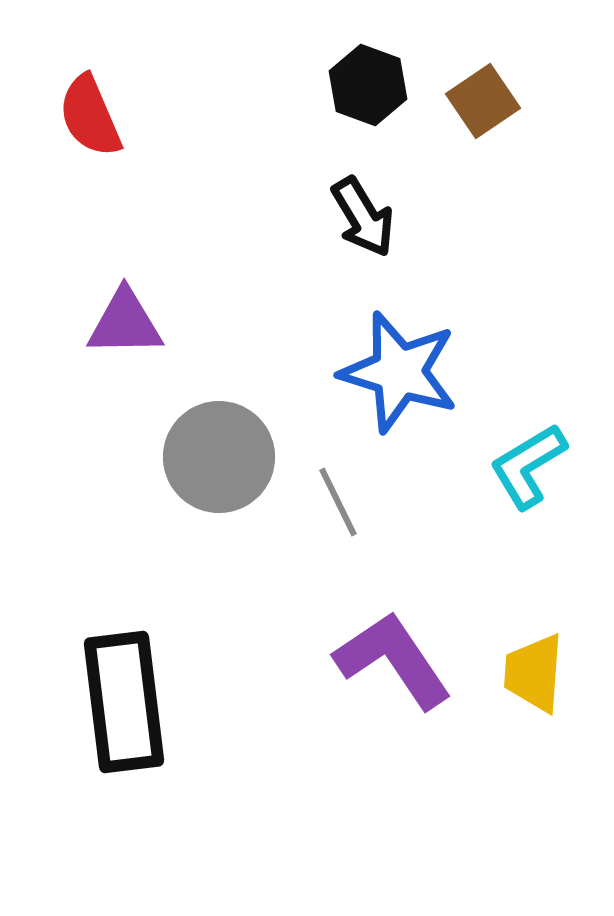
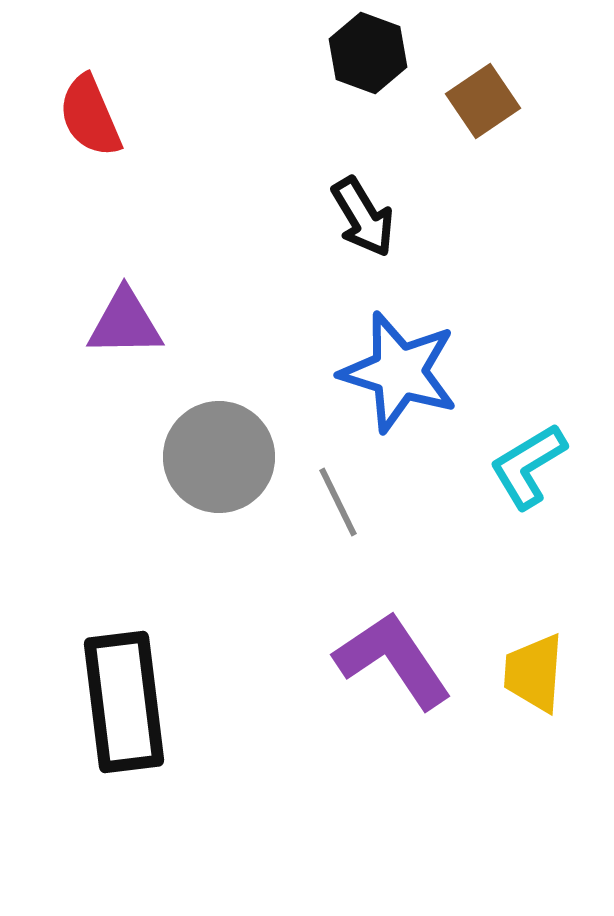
black hexagon: moved 32 px up
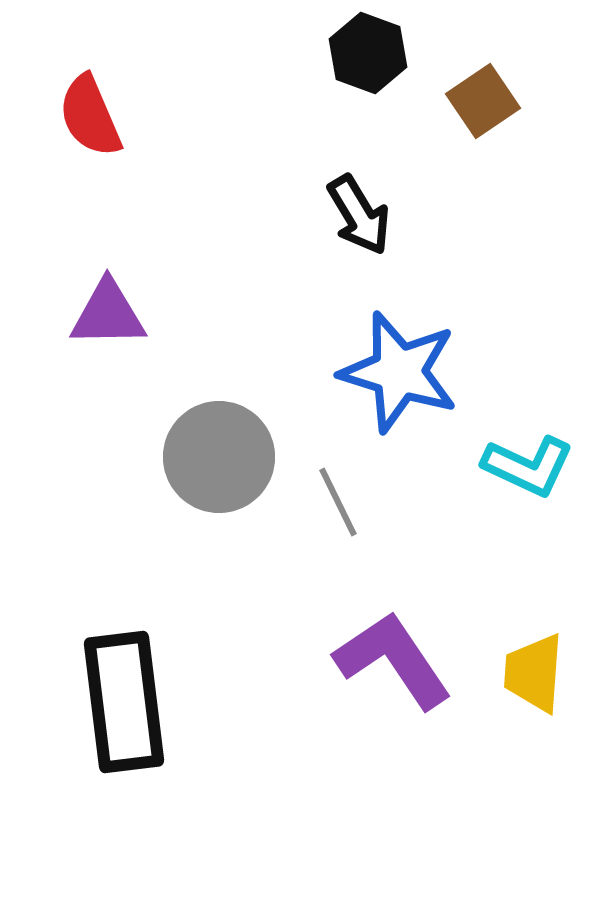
black arrow: moved 4 px left, 2 px up
purple triangle: moved 17 px left, 9 px up
cyan L-shape: rotated 124 degrees counterclockwise
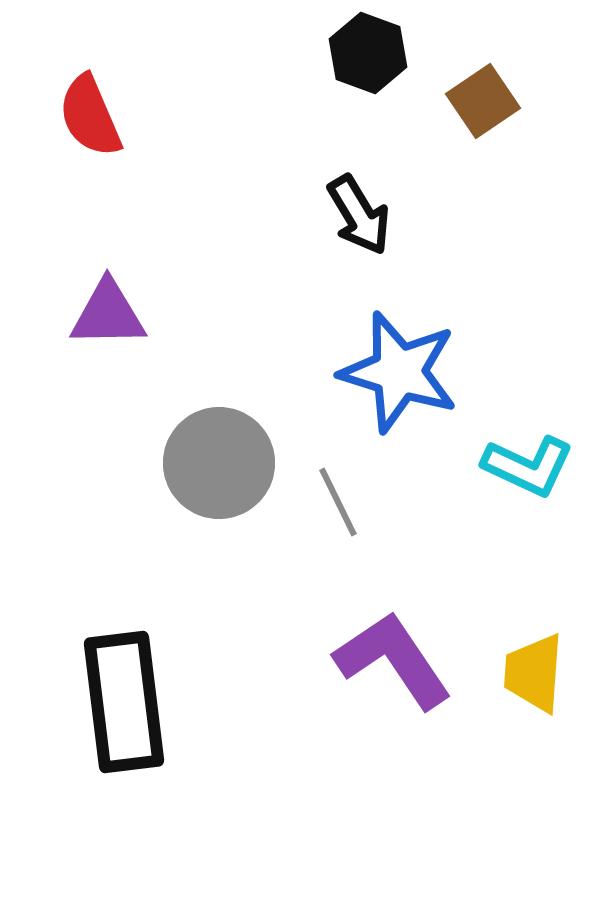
gray circle: moved 6 px down
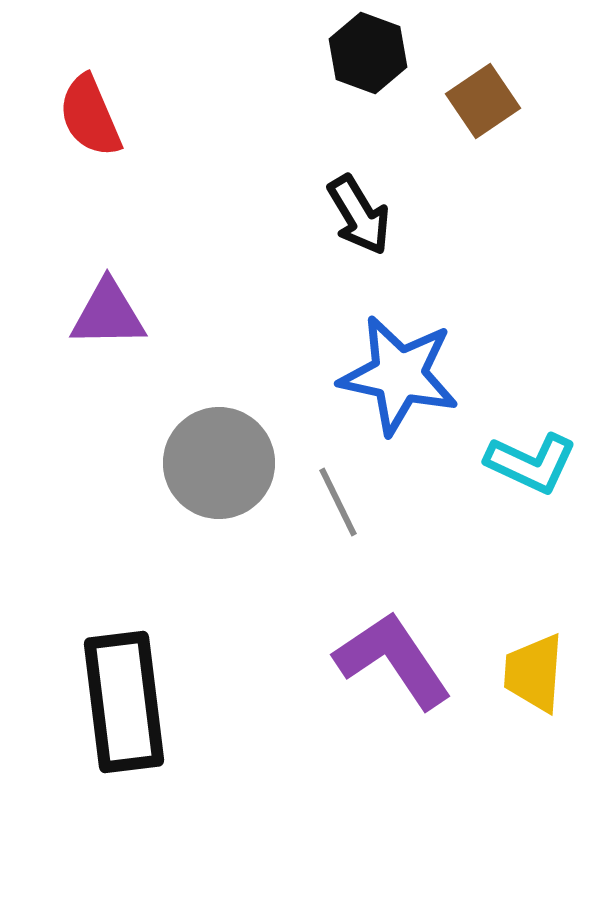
blue star: moved 3 px down; rotated 5 degrees counterclockwise
cyan L-shape: moved 3 px right, 3 px up
